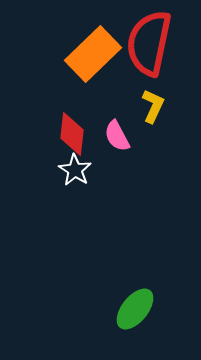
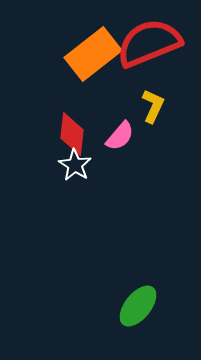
red semicircle: rotated 56 degrees clockwise
orange rectangle: rotated 6 degrees clockwise
pink semicircle: moved 3 px right; rotated 112 degrees counterclockwise
white star: moved 5 px up
green ellipse: moved 3 px right, 3 px up
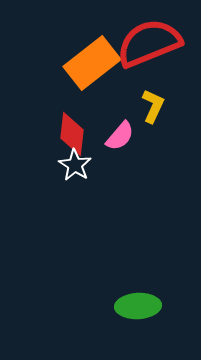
orange rectangle: moved 1 px left, 9 px down
green ellipse: rotated 48 degrees clockwise
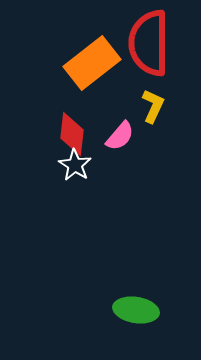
red semicircle: rotated 68 degrees counterclockwise
green ellipse: moved 2 px left, 4 px down; rotated 12 degrees clockwise
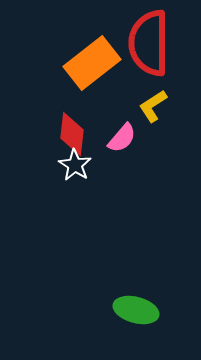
yellow L-shape: rotated 148 degrees counterclockwise
pink semicircle: moved 2 px right, 2 px down
green ellipse: rotated 6 degrees clockwise
